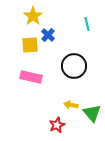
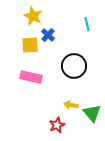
yellow star: rotated 12 degrees counterclockwise
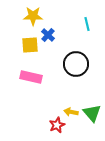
yellow star: rotated 24 degrees counterclockwise
black circle: moved 2 px right, 2 px up
yellow arrow: moved 7 px down
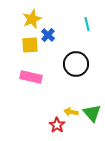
yellow star: moved 1 px left, 3 px down; rotated 24 degrees counterclockwise
red star: rotated 14 degrees counterclockwise
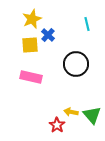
green triangle: moved 2 px down
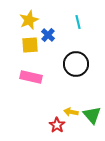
yellow star: moved 3 px left, 1 px down
cyan line: moved 9 px left, 2 px up
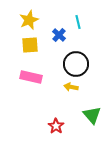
blue cross: moved 11 px right
yellow arrow: moved 25 px up
red star: moved 1 px left, 1 px down
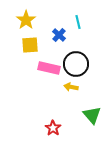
yellow star: moved 3 px left; rotated 12 degrees counterclockwise
pink rectangle: moved 18 px right, 9 px up
red star: moved 3 px left, 2 px down
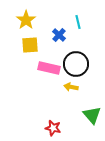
red star: rotated 21 degrees counterclockwise
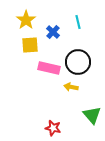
blue cross: moved 6 px left, 3 px up
black circle: moved 2 px right, 2 px up
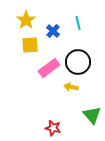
cyan line: moved 1 px down
blue cross: moved 1 px up
pink rectangle: rotated 50 degrees counterclockwise
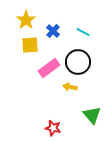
cyan line: moved 5 px right, 9 px down; rotated 48 degrees counterclockwise
yellow arrow: moved 1 px left
